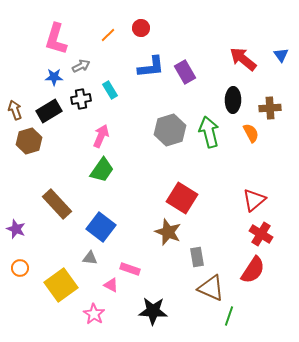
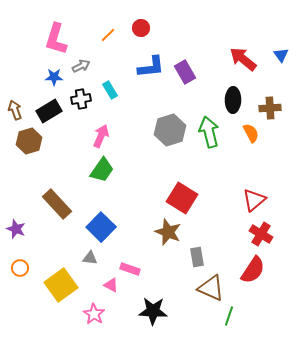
blue square: rotated 8 degrees clockwise
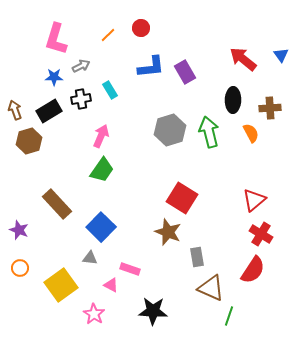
purple star: moved 3 px right, 1 px down
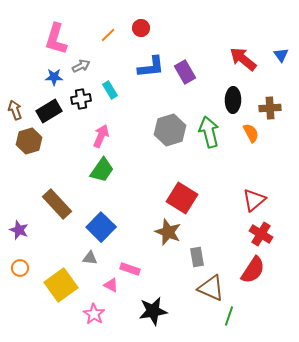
black star: rotated 12 degrees counterclockwise
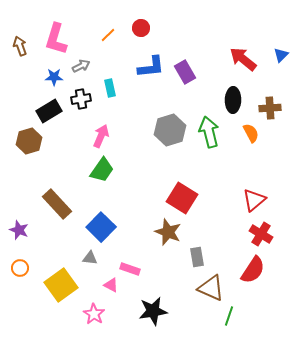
blue triangle: rotated 21 degrees clockwise
cyan rectangle: moved 2 px up; rotated 18 degrees clockwise
brown arrow: moved 5 px right, 64 px up
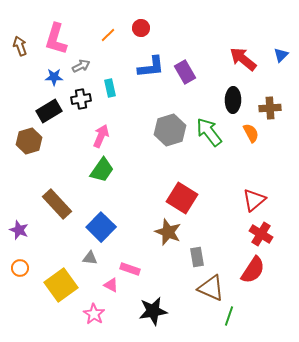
green arrow: rotated 24 degrees counterclockwise
